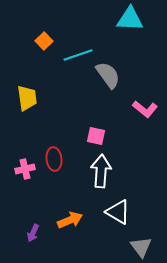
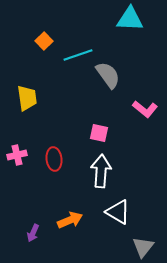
pink square: moved 3 px right, 3 px up
pink cross: moved 8 px left, 14 px up
gray triangle: moved 2 px right; rotated 15 degrees clockwise
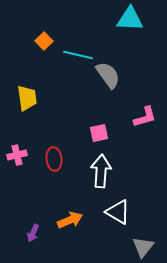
cyan line: rotated 32 degrees clockwise
pink L-shape: moved 8 px down; rotated 55 degrees counterclockwise
pink square: rotated 24 degrees counterclockwise
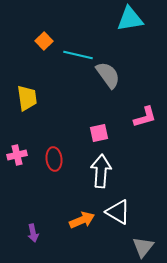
cyan triangle: rotated 12 degrees counterclockwise
orange arrow: moved 12 px right
purple arrow: rotated 36 degrees counterclockwise
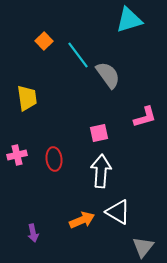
cyan triangle: moved 1 px left, 1 px down; rotated 8 degrees counterclockwise
cyan line: rotated 40 degrees clockwise
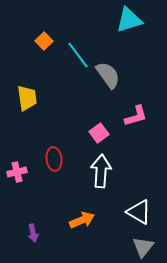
pink L-shape: moved 9 px left, 1 px up
pink square: rotated 24 degrees counterclockwise
pink cross: moved 17 px down
white triangle: moved 21 px right
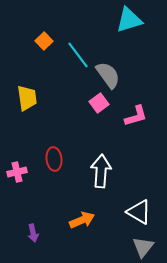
pink square: moved 30 px up
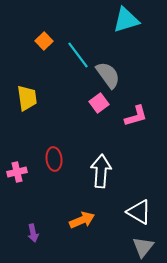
cyan triangle: moved 3 px left
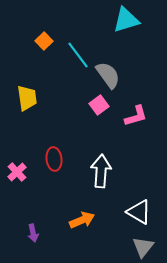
pink square: moved 2 px down
pink cross: rotated 30 degrees counterclockwise
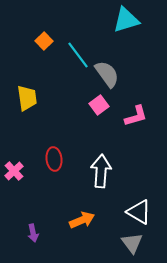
gray semicircle: moved 1 px left, 1 px up
pink cross: moved 3 px left, 1 px up
gray triangle: moved 11 px left, 4 px up; rotated 15 degrees counterclockwise
